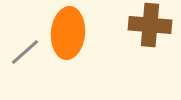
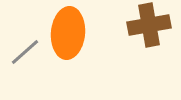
brown cross: moved 1 px left; rotated 15 degrees counterclockwise
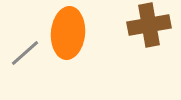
gray line: moved 1 px down
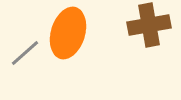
orange ellipse: rotated 12 degrees clockwise
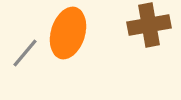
gray line: rotated 8 degrees counterclockwise
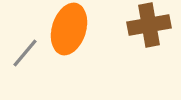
orange ellipse: moved 1 px right, 4 px up
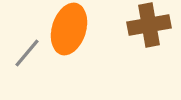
gray line: moved 2 px right
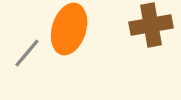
brown cross: moved 2 px right
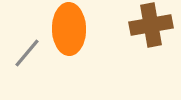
orange ellipse: rotated 18 degrees counterclockwise
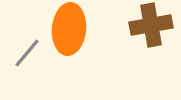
orange ellipse: rotated 6 degrees clockwise
